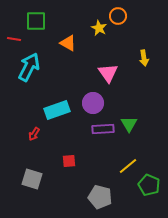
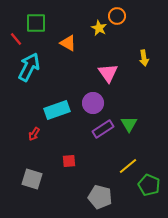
orange circle: moved 1 px left
green square: moved 2 px down
red line: moved 2 px right; rotated 40 degrees clockwise
purple rectangle: rotated 30 degrees counterclockwise
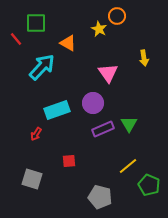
yellow star: moved 1 px down
cyan arrow: moved 13 px right; rotated 16 degrees clockwise
purple rectangle: rotated 10 degrees clockwise
red arrow: moved 2 px right
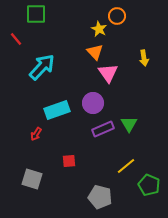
green square: moved 9 px up
orange triangle: moved 27 px right, 9 px down; rotated 18 degrees clockwise
yellow line: moved 2 px left
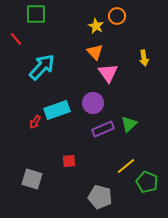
yellow star: moved 3 px left, 3 px up
green triangle: rotated 18 degrees clockwise
red arrow: moved 1 px left, 12 px up
green pentagon: moved 2 px left, 3 px up
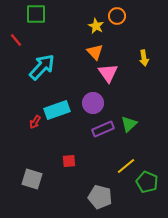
red line: moved 1 px down
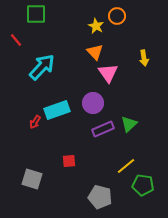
green pentagon: moved 4 px left, 3 px down; rotated 15 degrees counterclockwise
